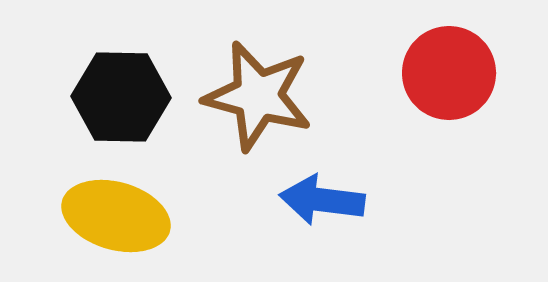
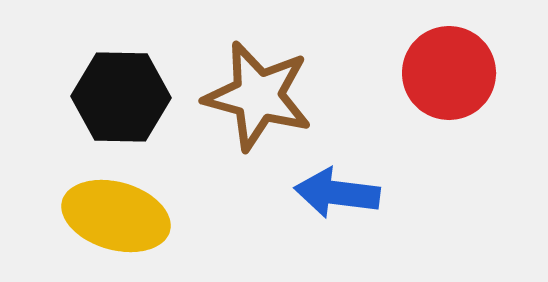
blue arrow: moved 15 px right, 7 px up
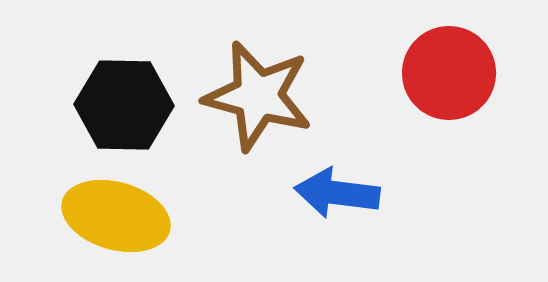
black hexagon: moved 3 px right, 8 px down
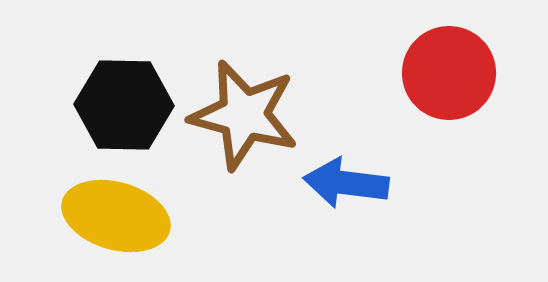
brown star: moved 14 px left, 19 px down
blue arrow: moved 9 px right, 10 px up
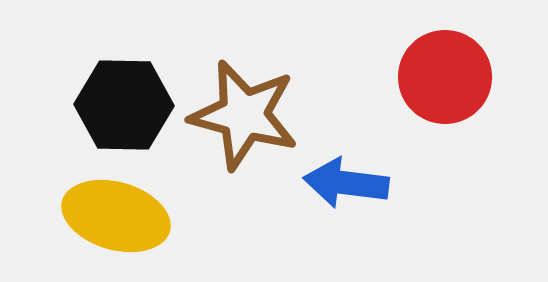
red circle: moved 4 px left, 4 px down
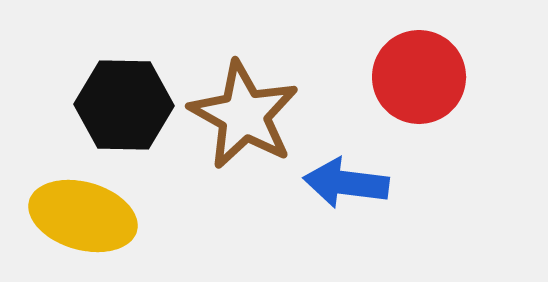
red circle: moved 26 px left
brown star: rotated 14 degrees clockwise
yellow ellipse: moved 33 px left
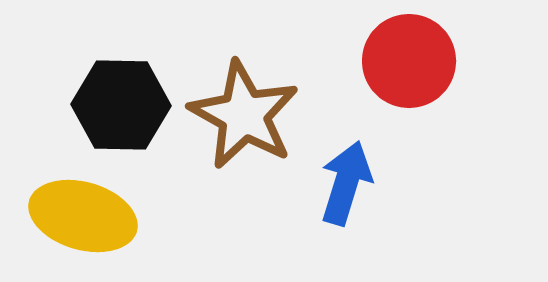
red circle: moved 10 px left, 16 px up
black hexagon: moved 3 px left
blue arrow: rotated 100 degrees clockwise
